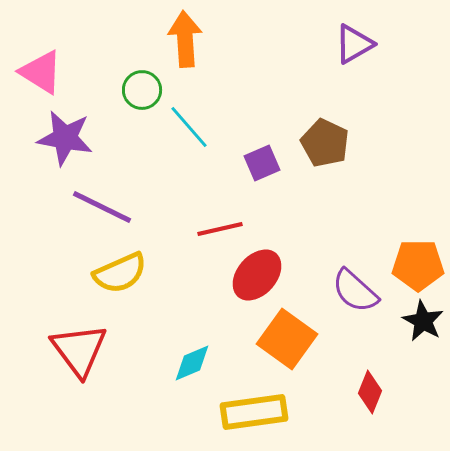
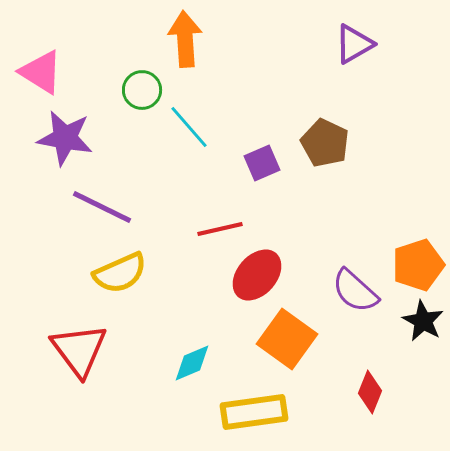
orange pentagon: rotated 18 degrees counterclockwise
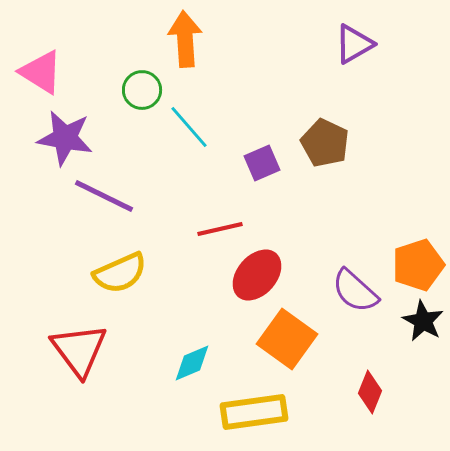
purple line: moved 2 px right, 11 px up
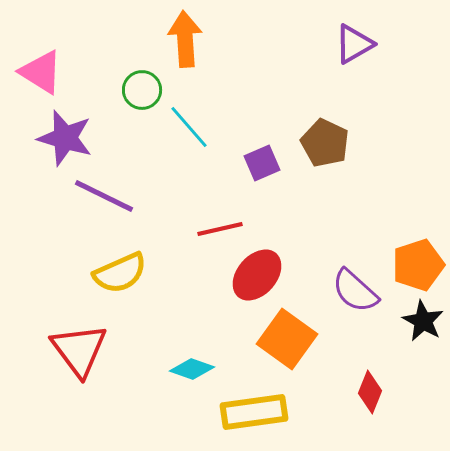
purple star: rotated 6 degrees clockwise
cyan diamond: moved 6 px down; rotated 42 degrees clockwise
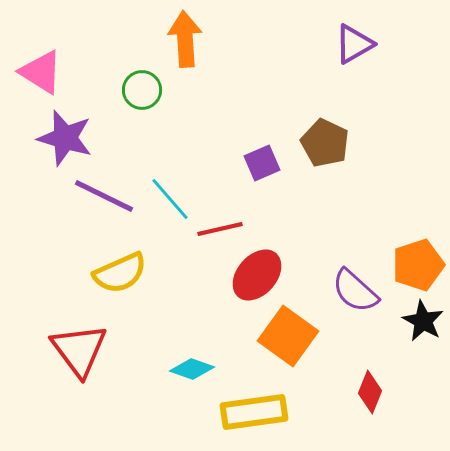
cyan line: moved 19 px left, 72 px down
orange square: moved 1 px right, 3 px up
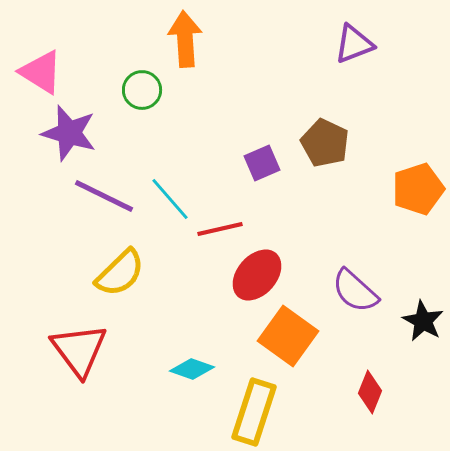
purple triangle: rotated 9 degrees clockwise
purple star: moved 4 px right, 5 px up
orange pentagon: moved 76 px up
yellow semicircle: rotated 20 degrees counterclockwise
yellow rectangle: rotated 64 degrees counterclockwise
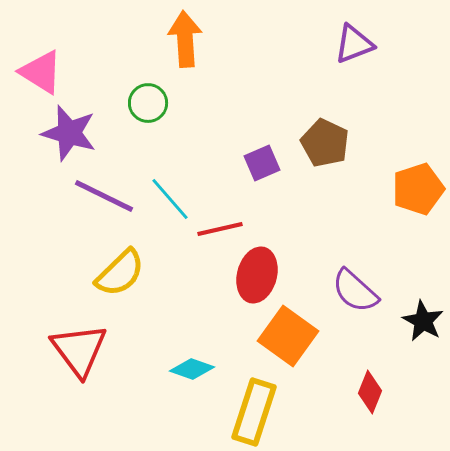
green circle: moved 6 px right, 13 px down
red ellipse: rotated 26 degrees counterclockwise
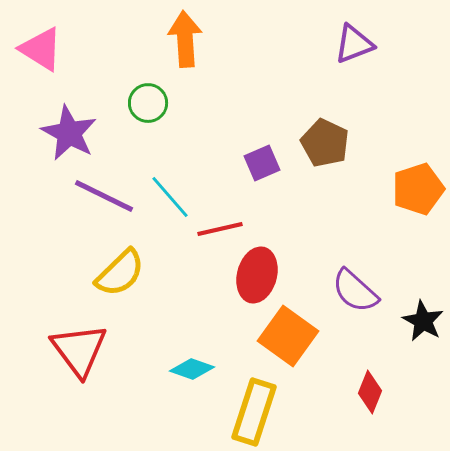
pink triangle: moved 23 px up
purple star: rotated 12 degrees clockwise
cyan line: moved 2 px up
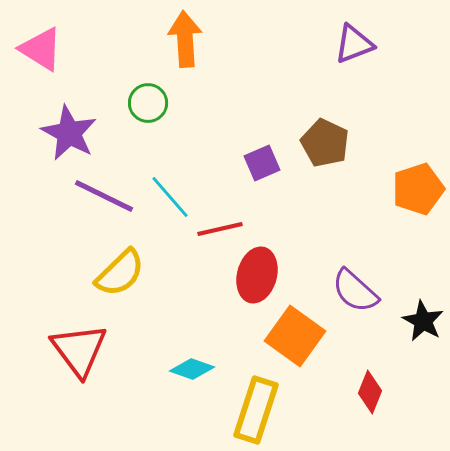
orange square: moved 7 px right
yellow rectangle: moved 2 px right, 2 px up
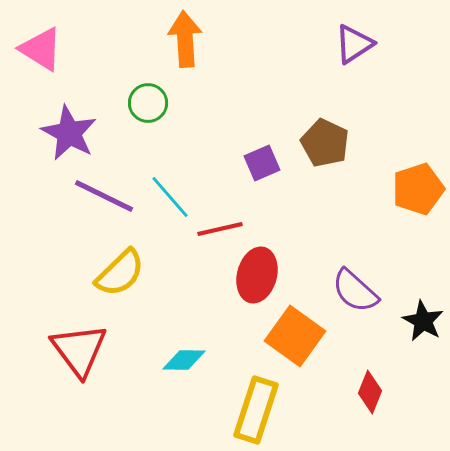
purple triangle: rotated 12 degrees counterclockwise
cyan diamond: moved 8 px left, 9 px up; rotated 18 degrees counterclockwise
